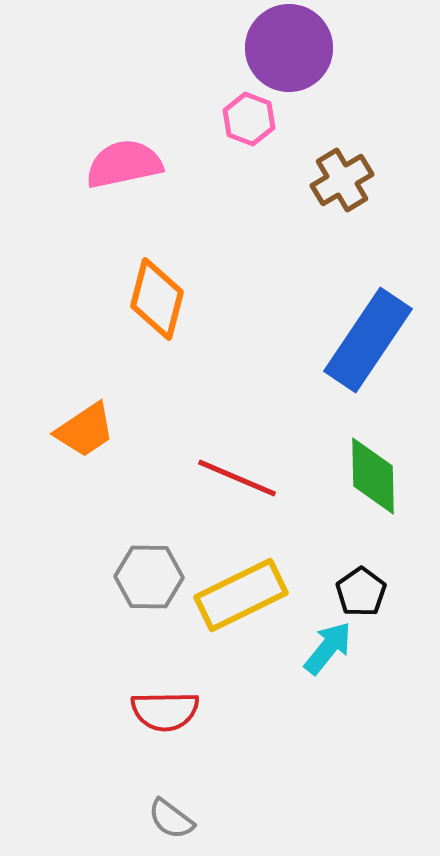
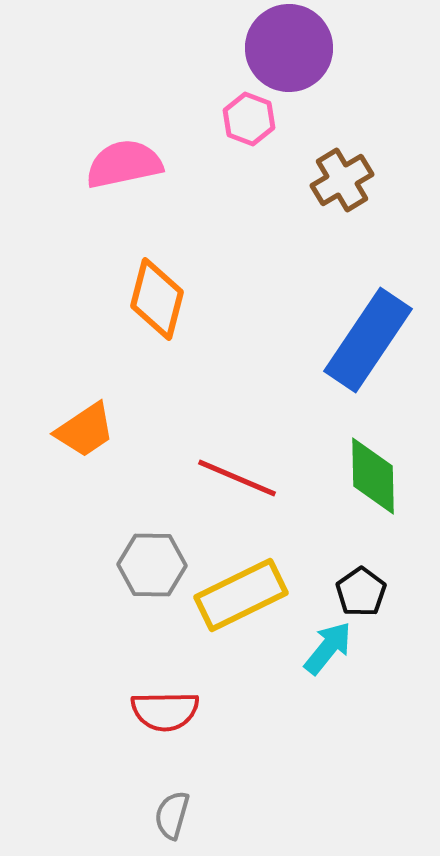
gray hexagon: moved 3 px right, 12 px up
gray semicircle: moved 1 px right, 4 px up; rotated 69 degrees clockwise
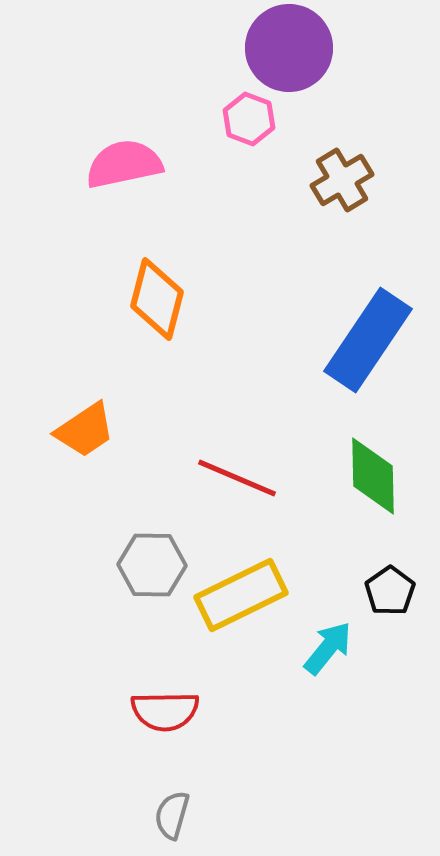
black pentagon: moved 29 px right, 1 px up
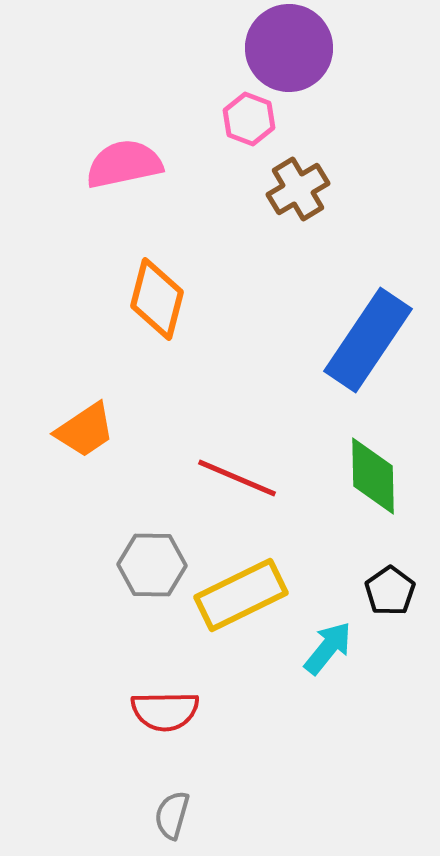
brown cross: moved 44 px left, 9 px down
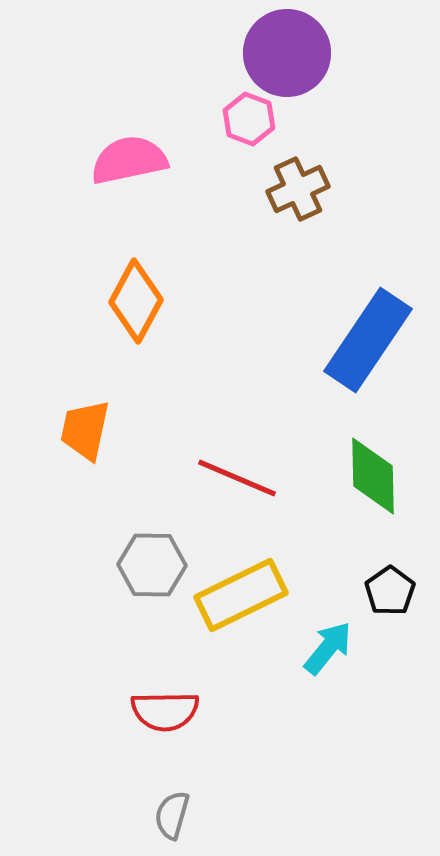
purple circle: moved 2 px left, 5 px down
pink semicircle: moved 5 px right, 4 px up
brown cross: rotated 6 degrees clockwise
orange diamond: moved 21 px left, 2 px down; rotated 14 degrees clockwise
orange trapezoid: rotated 136 degrees clockwise
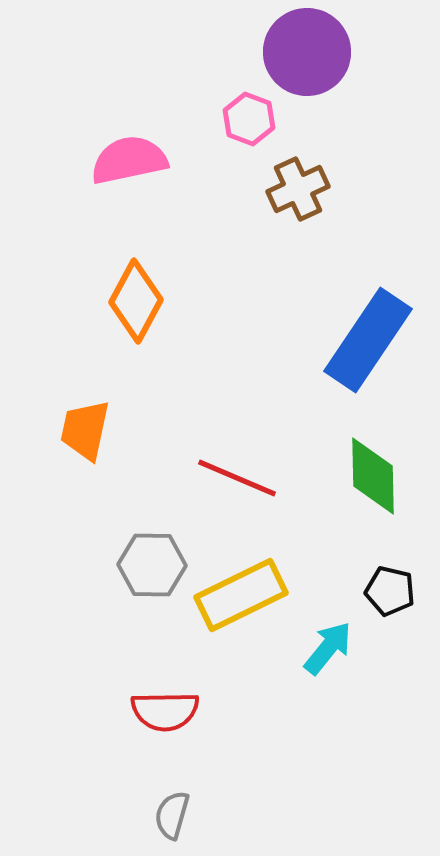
purple circle: moved 20 px right, 1 px up
black pentagon: rotated 24 degrees counterclockwise
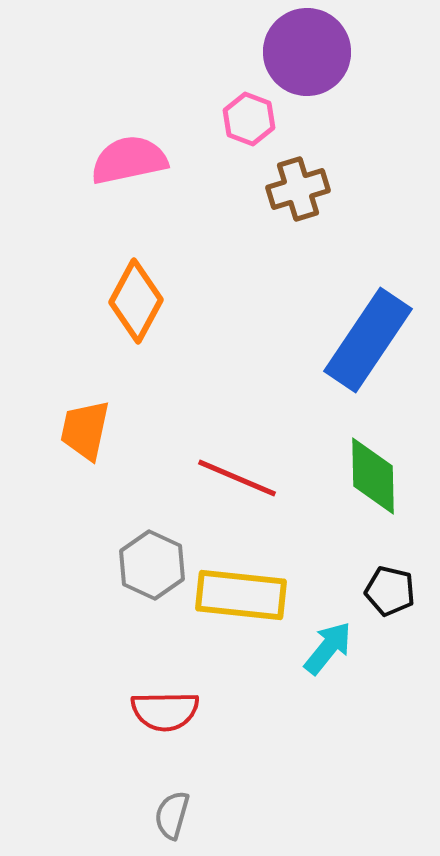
brown cross: rotated 8 degrees clockwise
gray hexagon: rotated 24 degrees clockwise
yellow rectangle: rotated 32 degrees clockwise
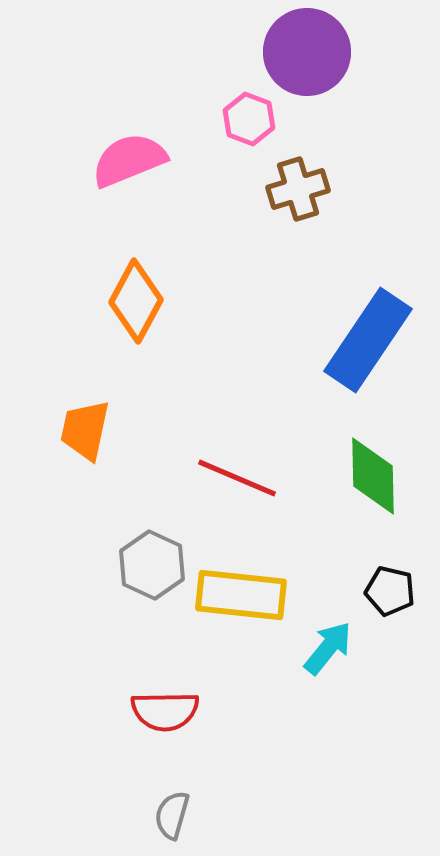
pink semicircle: rotated 10 degrees counterclockwise
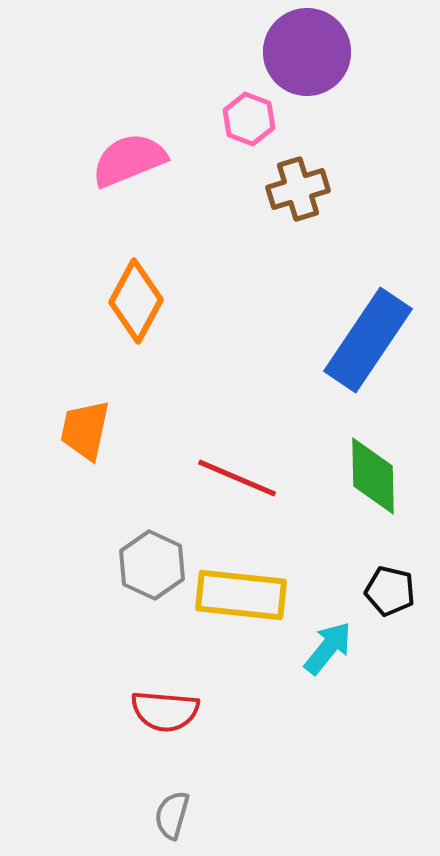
red semicircle: rotated 6 degrees clockwise
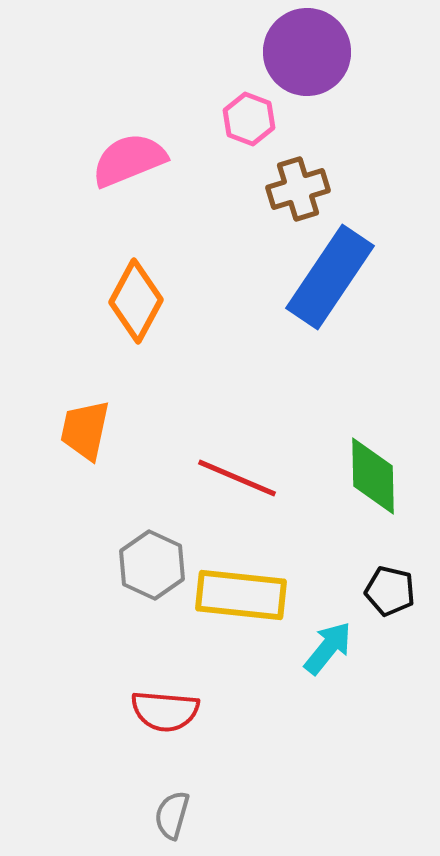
blue rectangle: moved 38 px left, 63 px up
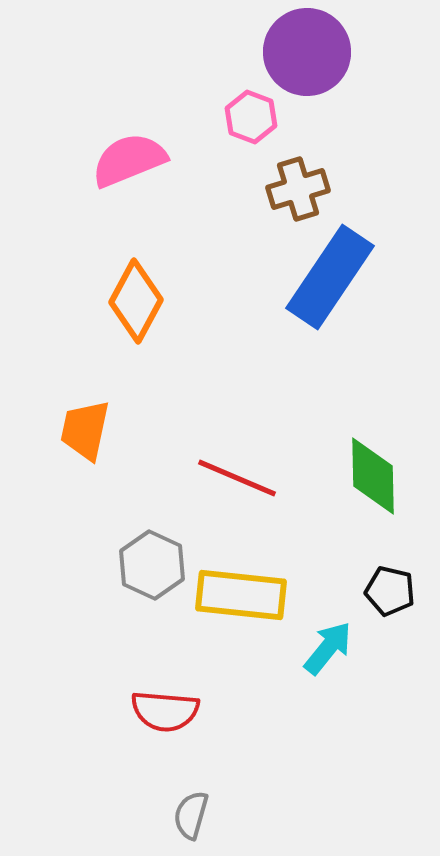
pink hexagon: moved 2 px right, 2 px up
gray semicircle: moved 19 px right
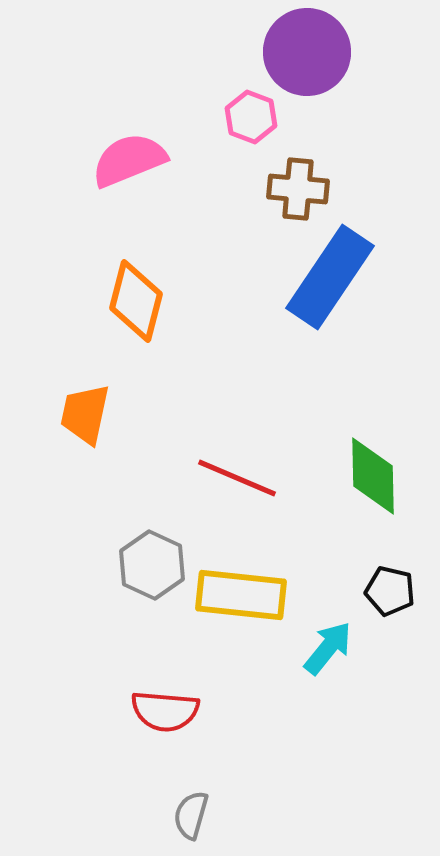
brown cross: rotated 22 degrees clockwise
orange diamond: rotated 14 degrees counterclockwise
orange trapezoid: moved 16 px up
